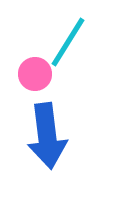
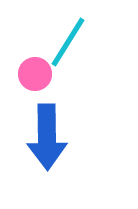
blue arrow: moved 1 px down; rotated 6 degrees clockwise
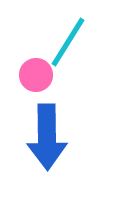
pink circle: moved 1 px right, 1 px down
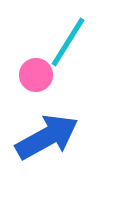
blue arrow: rotated 118 degrees counterclockwise
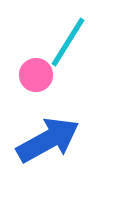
blue arrow: moved 1 px right, 3 px down
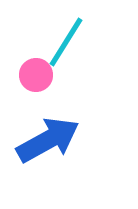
cyan line: moved 2 px left
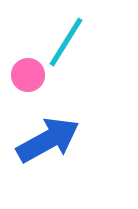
pink circle: moved 8 px left
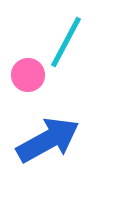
cyan line: rotated 4 degrees counterclockwise
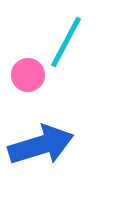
blue arrow: moved 7 px left, 5 px down; rotated 12 degrees clockwise
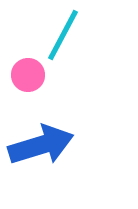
cyan line: moved 3 px left, 7 px up
